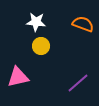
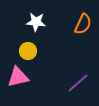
orange semicircle: rotated 95 degrees clockwise
yellow circle: moved 13 px left, 5 px down
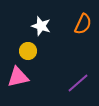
white star: moved 5 px right, 4 px down; rotated 12 degrees clockwise
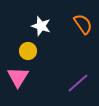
orange semicircle: rotated 60 degrees counterclockwise
pink triangle: rotated 45 degrees counterclockwise
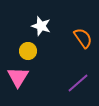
orange semicircle: moved 14 px down
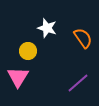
white star: moved 6 px right, 2 px down
